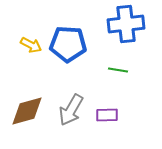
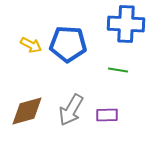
blue cross: rotated 9 degrees clockwise
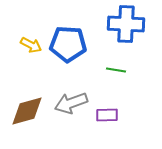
green line: moved 2 px left
gray arrow: moved 7 px up; rotated 40 degrees clockwise
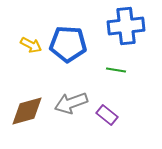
blue cross: moved 2 px down; rotated 9 degrees counterclockwise
purple rectangle: rotated 40 degrees clockwise
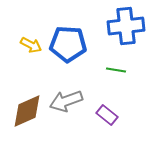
gray arrow: moved 5 px left, 2 px up
brown diamond: rotated 9 degrees counterclockwise
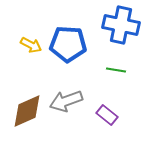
blue cross: moved 5 px left, 1 px up; rotated 18 degrees clockwise
